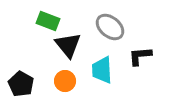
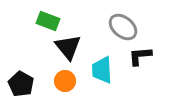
gray ellipse: moved 13 px right
black triangle: moved 2 px down
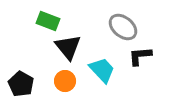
cyan trapezoid: rotated 140 degrees clockwise
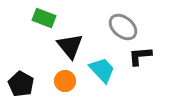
green rectangle: moved 4 px left, 3 px up
black triangle: moved 2 px right, 1 px up
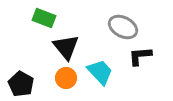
gray ellipse: rotated 12 degrees counterclockwise
black triangle: moved 4 px left, 1 px down
cyan trapezoid: moved 2 px left, 2 px down
orange circle: moved 1 px right, 3 px up
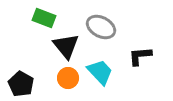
gray ellipse: moved 22 px left
black triangle: moved 1 px up
orange circle: moved 2 px right
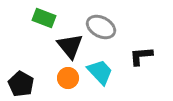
black triangle: moved 4 px right
black L-shape: moved 1 px right
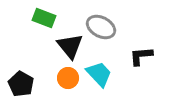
cyan trapezoid: moved 1 px left, 2 px down
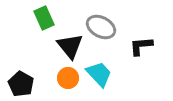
green rectangle: rotated 45 degrees clockwise
black L-shape: moved 10 px up
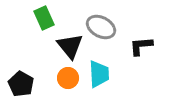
cyan trapezoid: rotated 40 degrees clockwise
